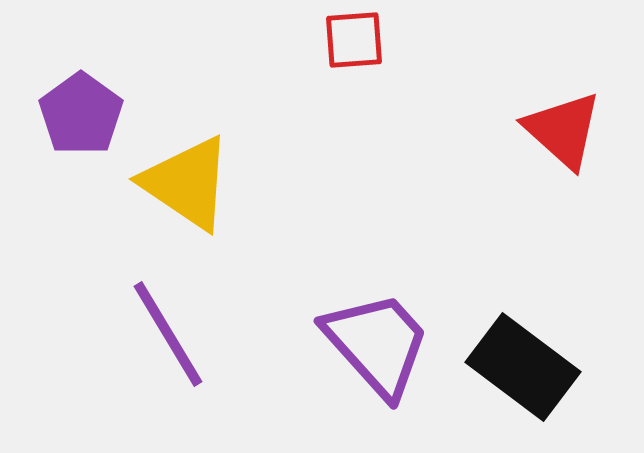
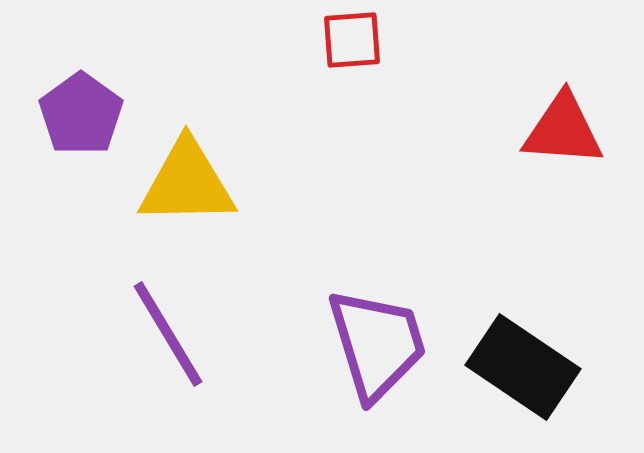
red square: moved 2 px left
red triangle: rotated 38 degrees counterclockwise
yellow triangle: rotated 35 degrees counterclockwise
purple trapezoid: rotated 25 degrees clockwise
black rectangle: rotated 3 degrees counterclockwise
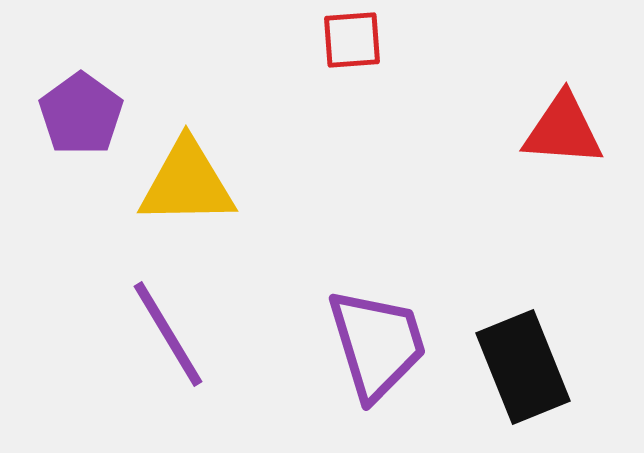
black rectangle: rotated 34 degrees clockwise
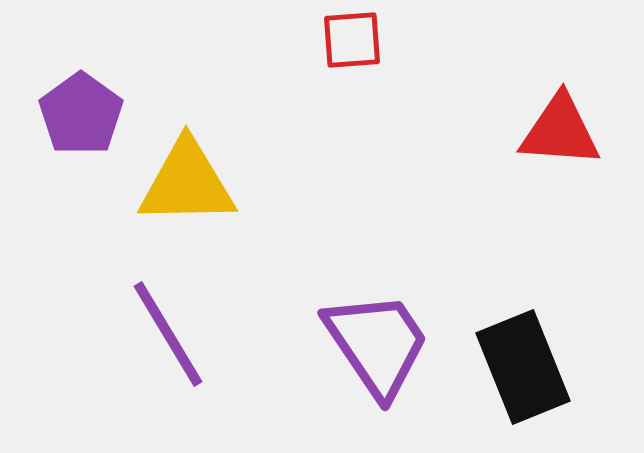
red triangle: moved 3 px left, 1 px down
purple trapezoid: rotated 17 degrees counterclockwise
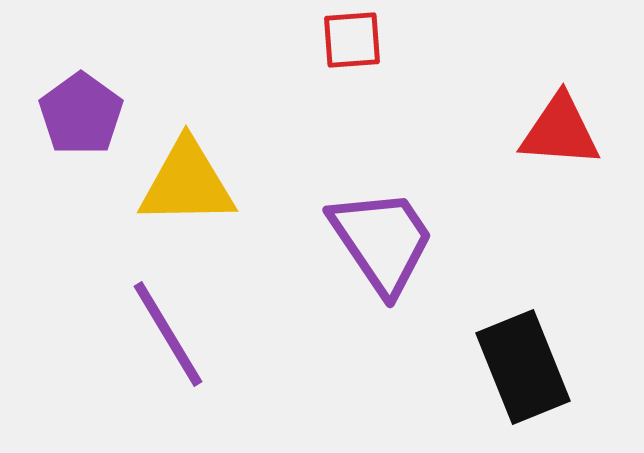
purple trapezoid: moved 5 px right, 103 px up
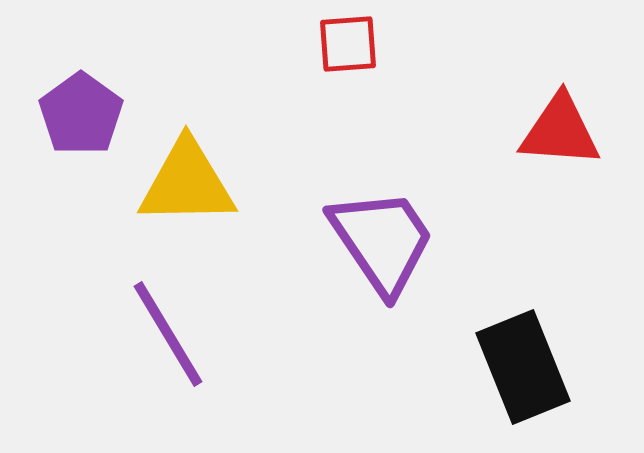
red square: moved 4 px left, 4 px down
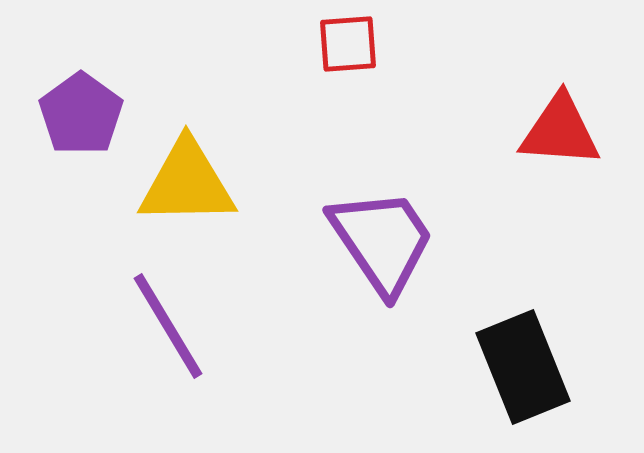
purple line: moved 8 px up
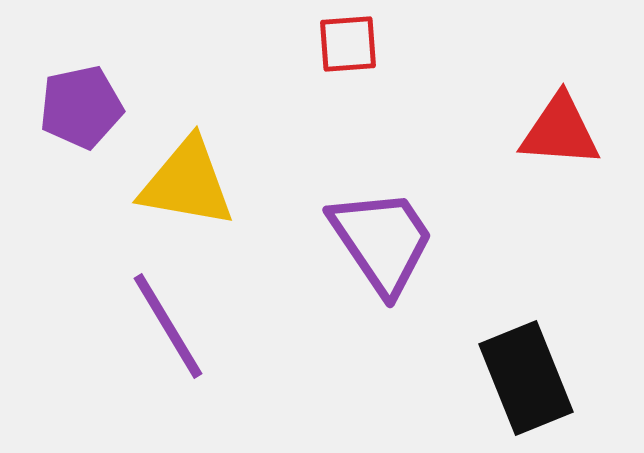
purple pentagon: moved 7 px up; rotated 24 degrees clockwise
yellow triangle: rotated 11 degrees clockwise
black rectangle: moved 3 px right, 11 px down
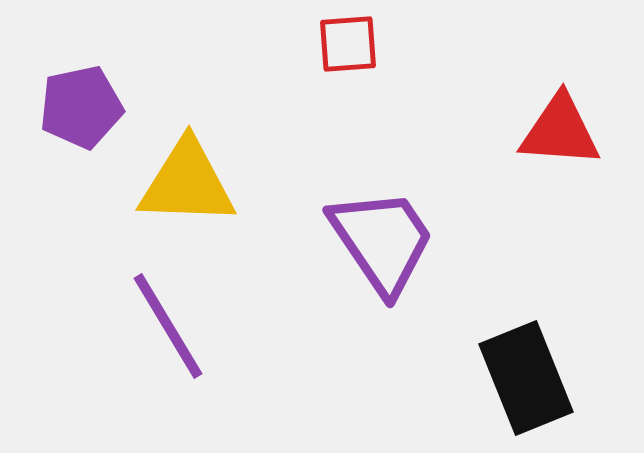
yellow triangle: rotated 8 degrees counterclockwise
